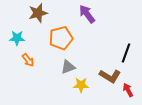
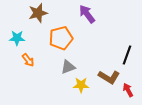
black line: moved 1 px right, 2 px down
brown L-shape: moved 1 px left, 1 px down
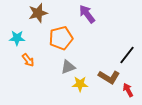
black line: rotated 18 degrees clockwise
yellow star: moved 1 px left, 1 px up
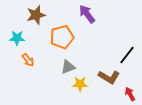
brown star: moved 2 px left, 2 px down
orange pentagon: moved 1 px right, 1 px up
red arrow: moved 2 px right, 4 px down
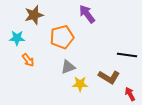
brown star: moved 2 px left
black line: rotated 60 degrees clockwise
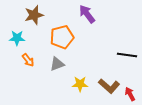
gray triangle: moved 11 px left, 3 px up
brown L-shape: moved 9 px down; rotated 10 degrees clockwise
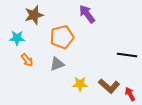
orange arrow: moved 1 px left
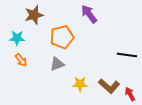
purple arrow: moved 2 px right
orange arrow: moved 6 px left
